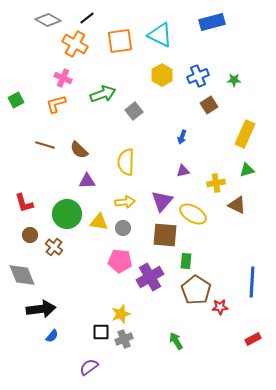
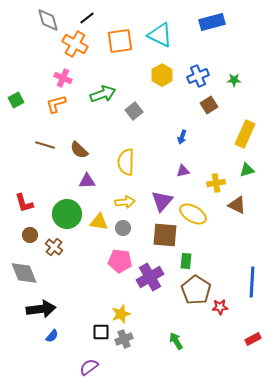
gray diamond at (48, 20): rotated 45 degrees clockwise
gray diamond at (22, 275): moved 2 px right, 2 px up
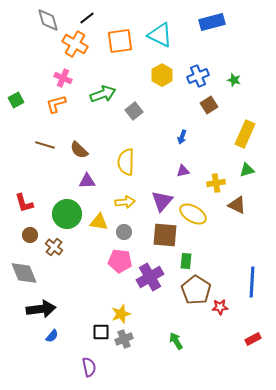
green star at (234, 80): rotated 16 degrees clockwise
gray circle at (123, 228): moved 1 px right, 4 px down
purple semicircle at (89, 367): rotated 114 degrees clockwise
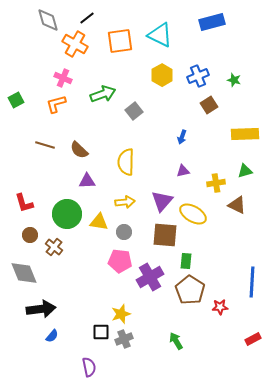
yellow rectangle at (245, 134): rotated 64 degrees clockwise
green triangle at (247, 170): moved 2 px left, 1 px down
brown pentagon at (196, 290): moved 6 px left
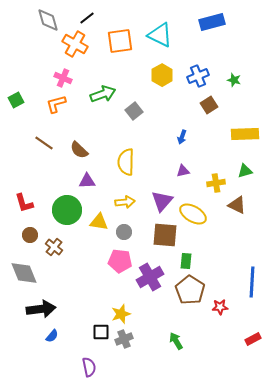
brown line at (45, 145): moved 1 px left, 2 px up; rotated 18 degrees clockwise
green circle at (67, 214): moved 4 px up
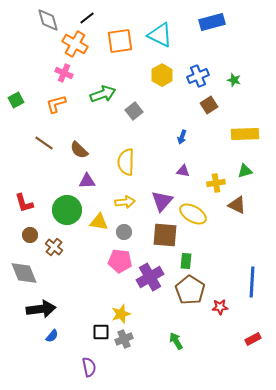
pink cross at (63, 78): moved 1 px right, 5 px up
purple triangle at (183, 171): rotated 24 degrees clockwise
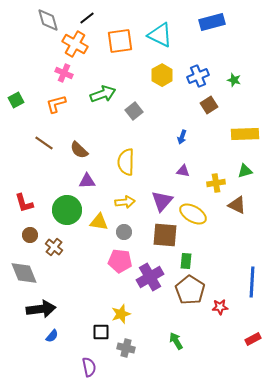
gray cross at (124, 339): moved 2 px right, 9 px down; rotated 36 degrees clockwise
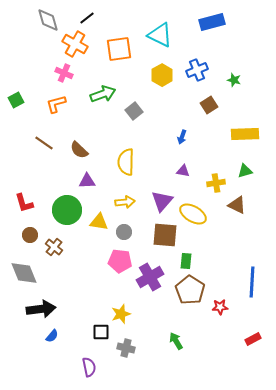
orange square at (120, 41): moved 1 px left, 8 px down
blue cross at (198, 76): moved 1 px left, 6 px up
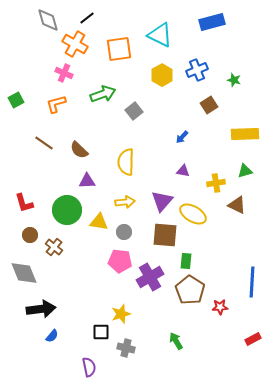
blue arrow at (182, 137): rotated 24 degrees clockwise
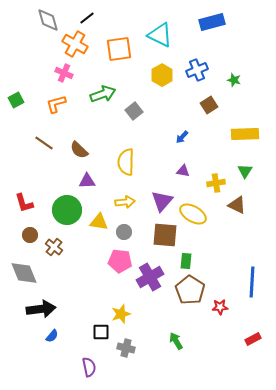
green triangle at (245, 171): rotated 42 degrees counterclockwise
